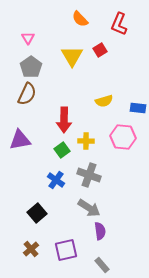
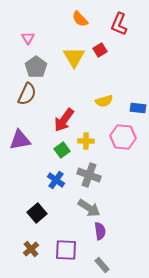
yellow triangle: moved 2 px right, 1 px down
gray pentagon: moved 5 px right
red arrow: rotated 35 degrees clockwise
purple square: rotated 15 degrees clockwise
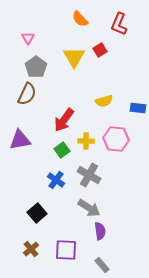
pink hexagon: moved 7 px left, 2 px down
gray cross: rotated 10 degrees clockwise
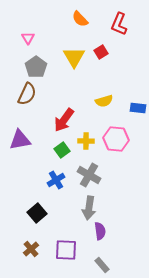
red square: moved 1 px right, 2 px down
blue cross: rotated 24 degrees clockwise
gray arrow: rotated 65 degrees clockwise
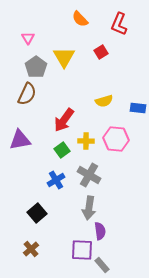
yellow triangle: moved 10 px left
purple square: moved 16 px right
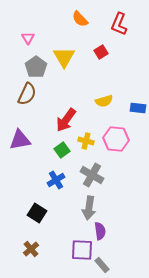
red arrow: moved 2 px right
yellow cross: rotated 14 degrees clockwise
gray cross: moved 3 px right
black square: rotated 18 degrees counterclockwise
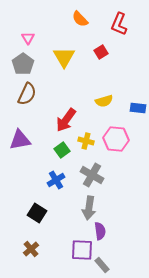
gray pentagon: moved 13 px left, 3 px up
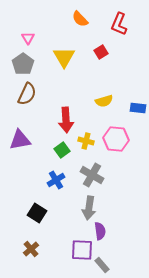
red arrow: rotated 40 degrees counterclockwise
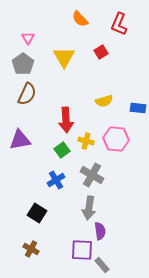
brown cross: rotated 21 degrees counterclockwise
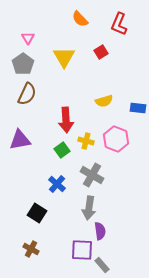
pink hexagon: rotated 15 degrees clockwise
blue cross: moved 1 px right, 4 px down; rotated 18 degrees counterclockwise
